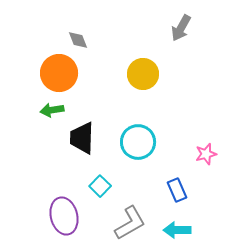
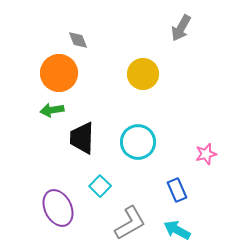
purple ellipse: moved 6 px left, 8 px up; rotated 12 degrees counterclockwise
cyan arrow: rotated 28 degrees clockwise
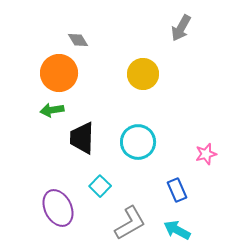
gray diamond: rotated 10 degrees counterclockwise
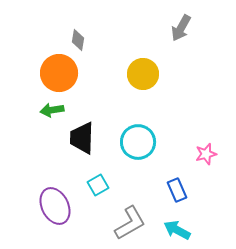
gray diamond: rotated 40 degrees clockwise
cyan square: moved 2 px left, 1 px up; rotated 15 degrees clockwise
purple ellipse: moved 3 px left, 2 px up
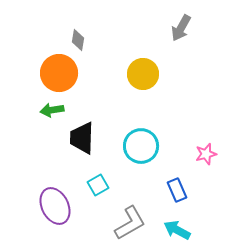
cyan circle: moved 3 px right, 4 px down
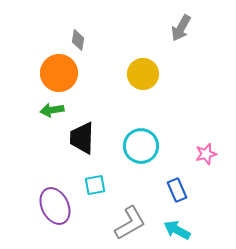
cyan square: moved 3 px left; rotated 20 degrees clockwise
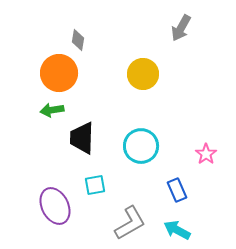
pink star: rotated 20 degrees counterclockwise
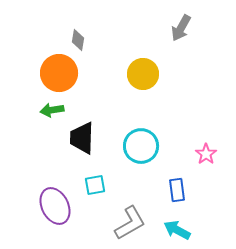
blue rectangle: rotated 15 degrees clockwise
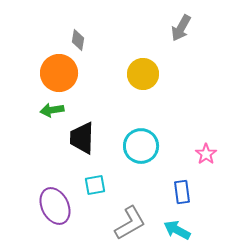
blue rectangle: moved 5 px right, 2 px down
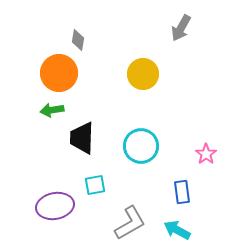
purple ellipse: rotated 75 degrees counterclockwise
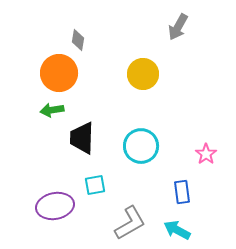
gray arrow: moved 3 px left, 1 px up
